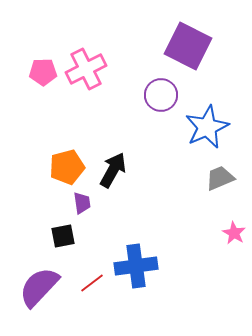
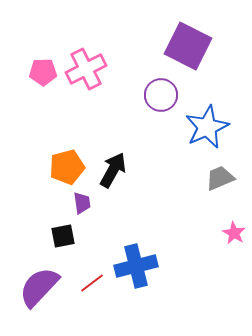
blue cross: rotated 6 degrees counterclockwise
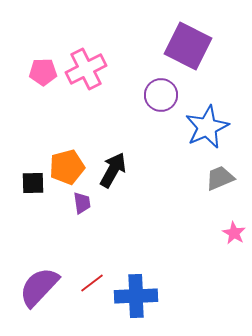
black square: moved 30 px left, 53 px up; rotated 10 degrees clockwise
blue cross: moved 30 px down; rotated 12 degrees clockwise
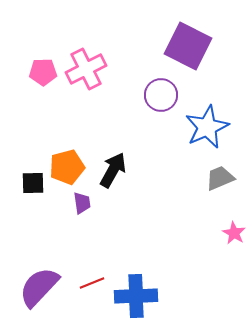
red line: rotated 15 degrees clockwise
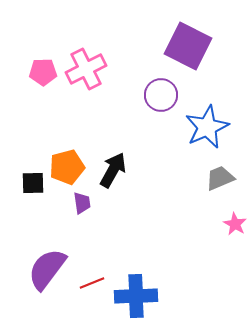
pink star: moved 1 px right, 9 px up
purple semicircle: moved 8 px right, 18 px up; rotated 6 degrees counterclockwise
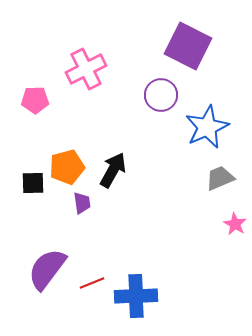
pink pentagon: moved 8 px left, 28 px down
